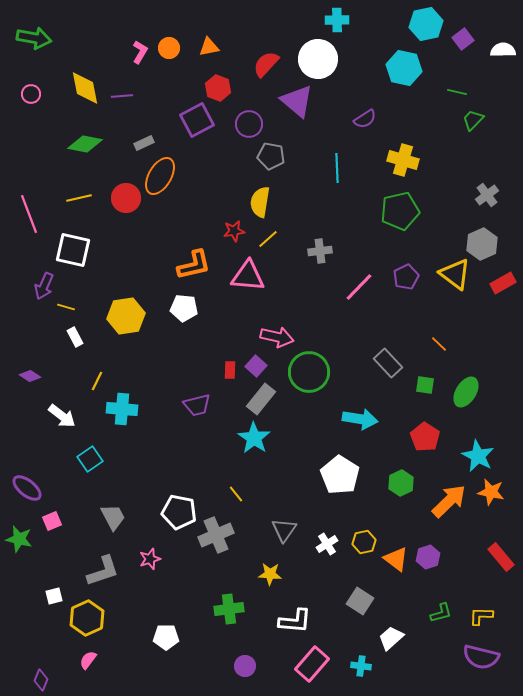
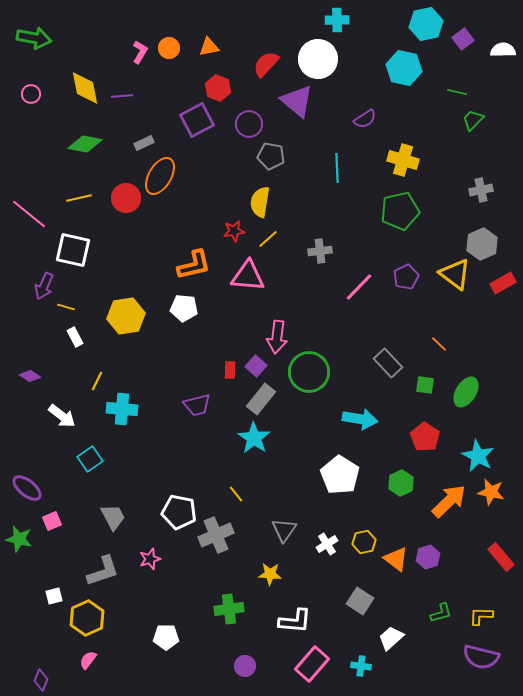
gray cross at (487, 195): moved 6 px left, 5 px up; rotated 25 degrees clockwise
pink line at (29, 214): rotated 30 degrees counterclockwise
pink arrow at (277, 337): rotated 84 degrees clockwise
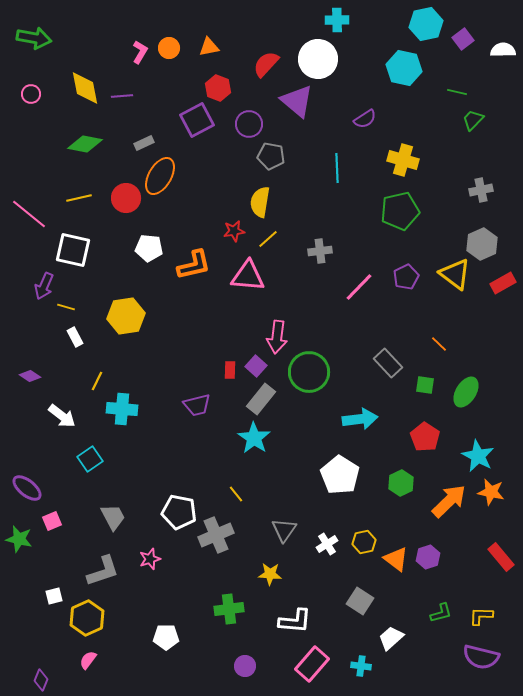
white pentagon at (184, 308): moved 35 px left, 60 px up
cyan arrow at (360, 419): rotated 16 degrees counterclockwise
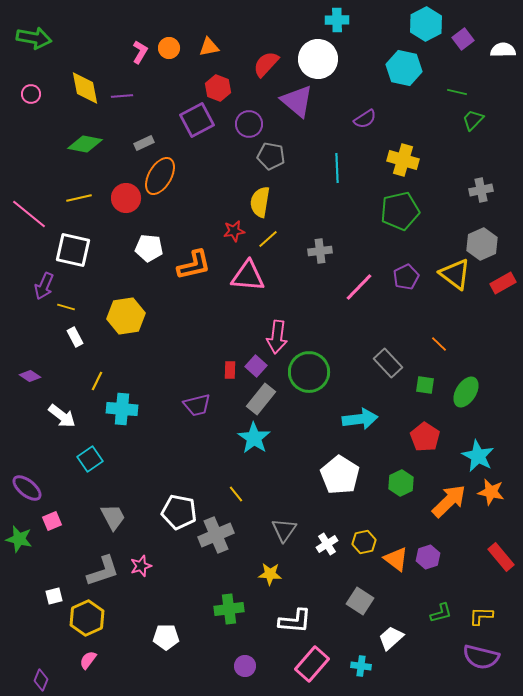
cyan hexagon at (426, 24): rotated 16 degrees counterclockwise
pink star at (150, 559): moved 9 px left, 7 px down
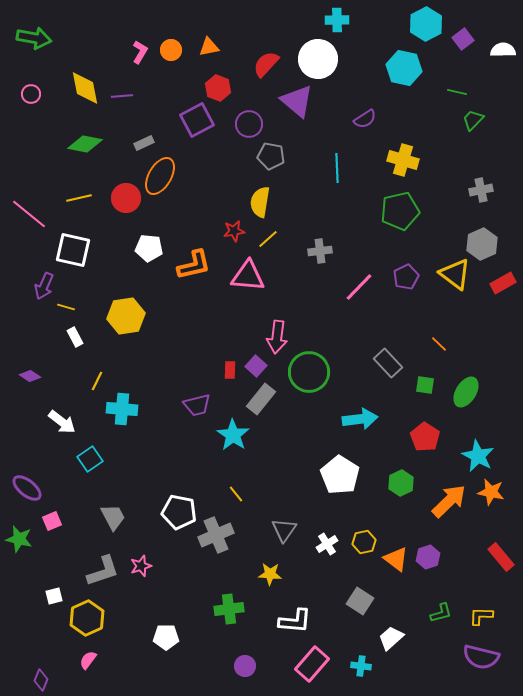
orange circle at (169, 48): moved 2 px right, 2 px down
white arrow at (62, 416): moved 6 px down
cyan star at (254, 438): moved 21 px left, 3 px up
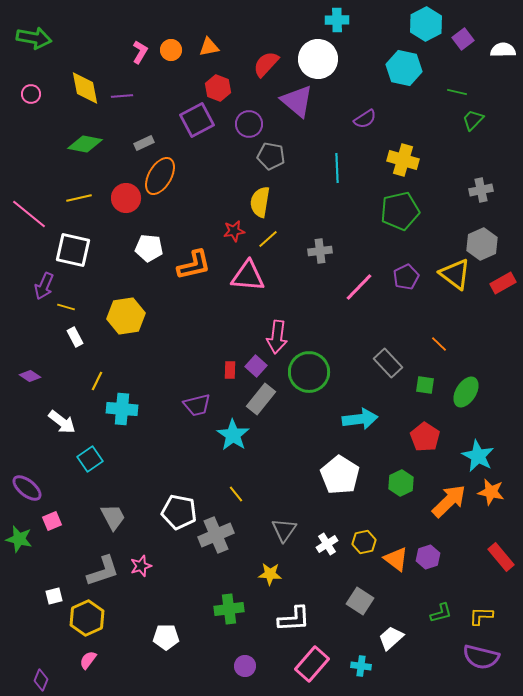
white L-shape at (295, 621): moved 1 px left, 2 px up; rotated 8 degrees counterclockwise
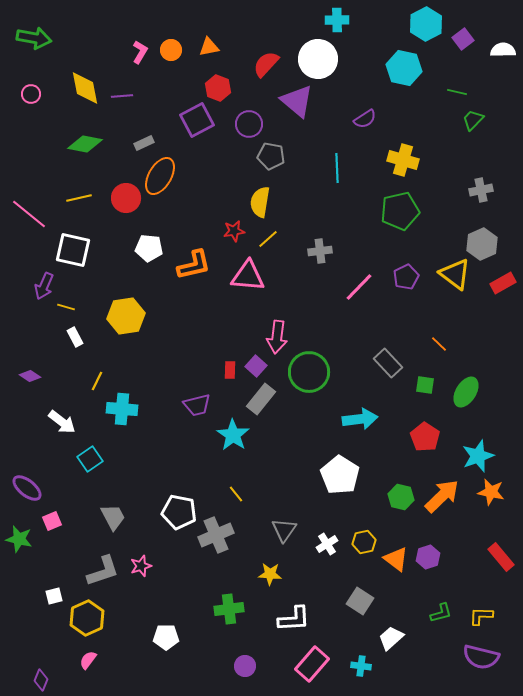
cyan star at (478, 456): rotated 24 degrees clockwise
green hexagon at (401, 483): moved 14 px down; rotated 20 degrees counterclockwise
orange arrow at (449, 501): moved 7 px left, 5 px up
